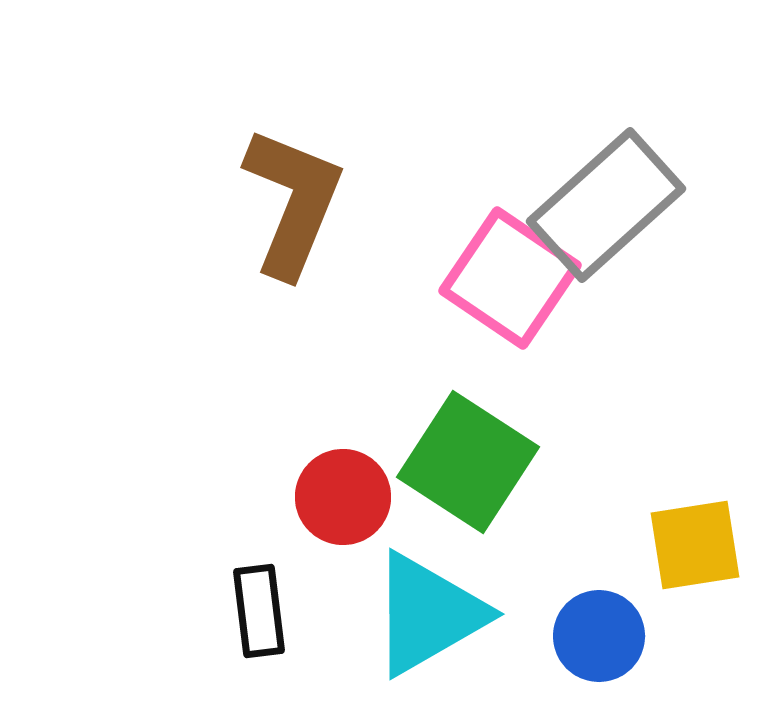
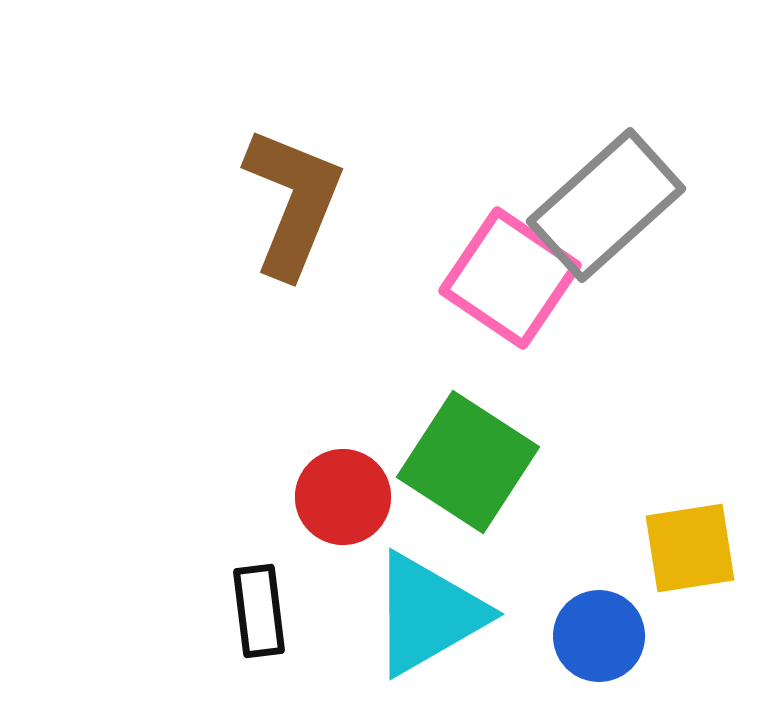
yellow square: moved 5 px left, 3 px down
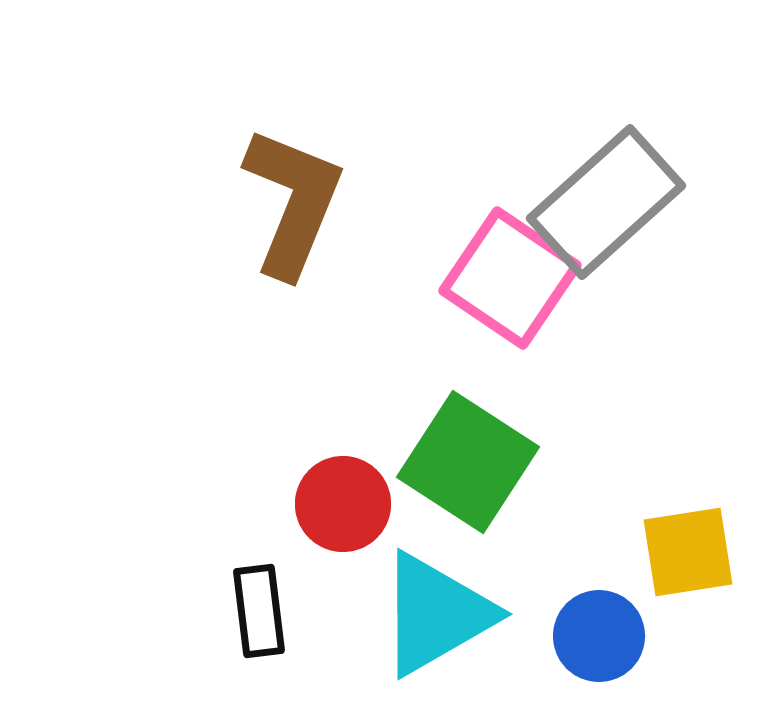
gray rectangle: moved 3 px up
red circle: moved 7 px down
yellow square: moved 2 px left, 4 px down
cyan triangle: moved 8 px right
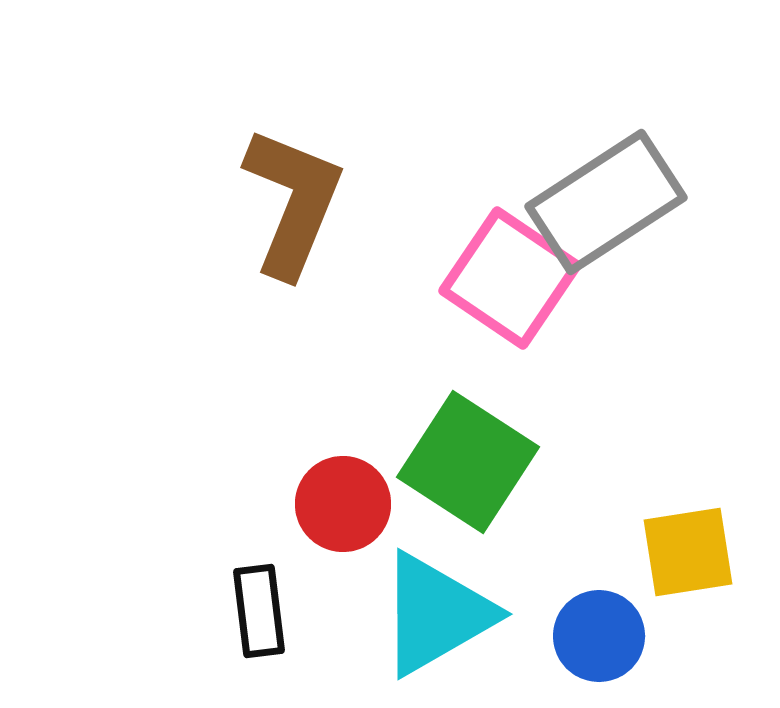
gray rectangle: rotated 9 degrees clockwise
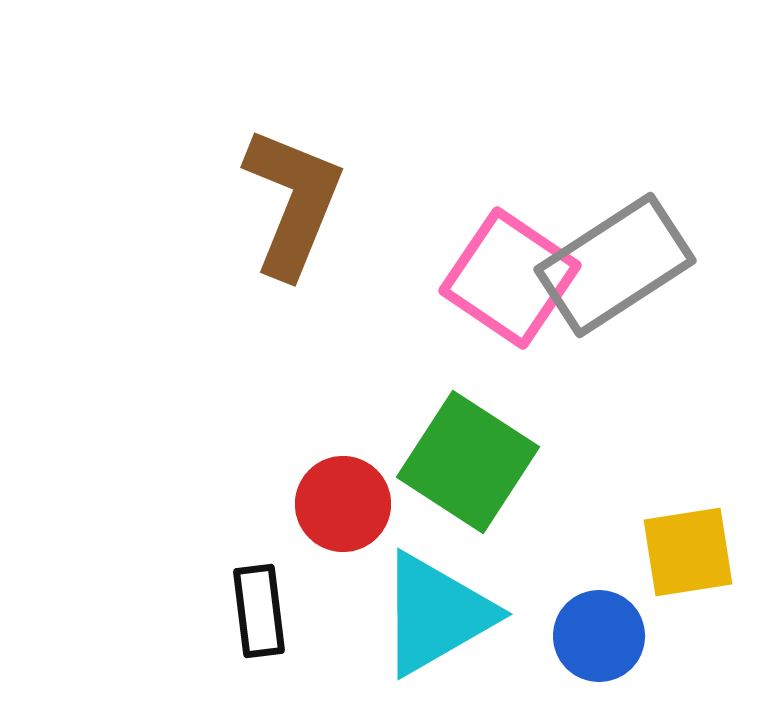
gray rectangle: moved 9 px right, 63 px down
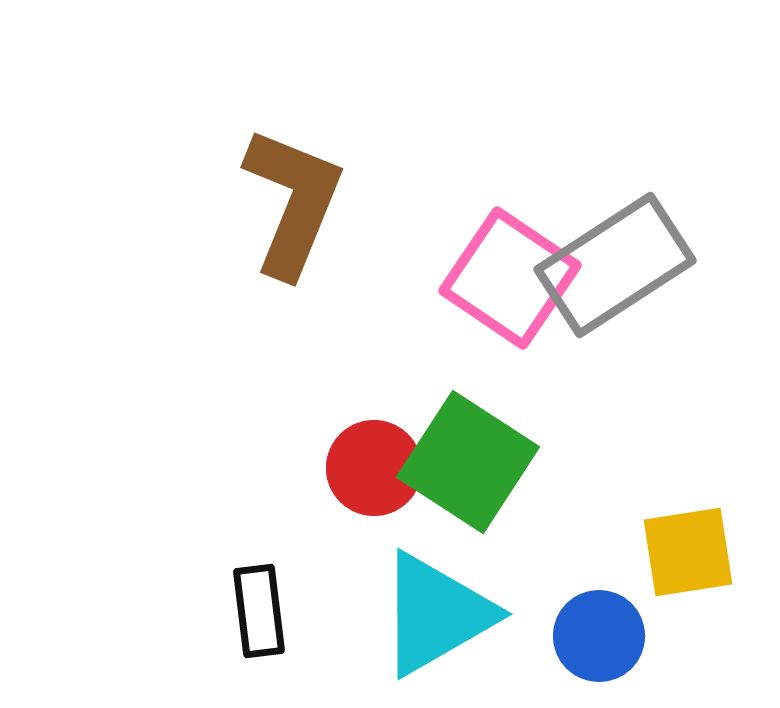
red circle: moved 31 px right, 36 px up
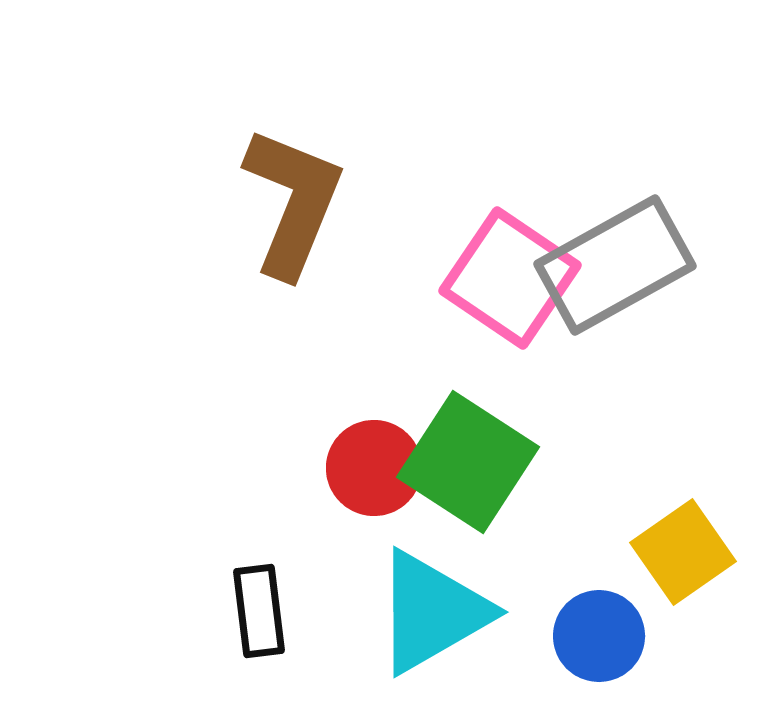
gray rectangle: rotated 4 degrees clockwise
yellow square: moved 5 px left; rotated 26 degrees counterclockwise
cyan triangle: moved 4 px left, 2 px up
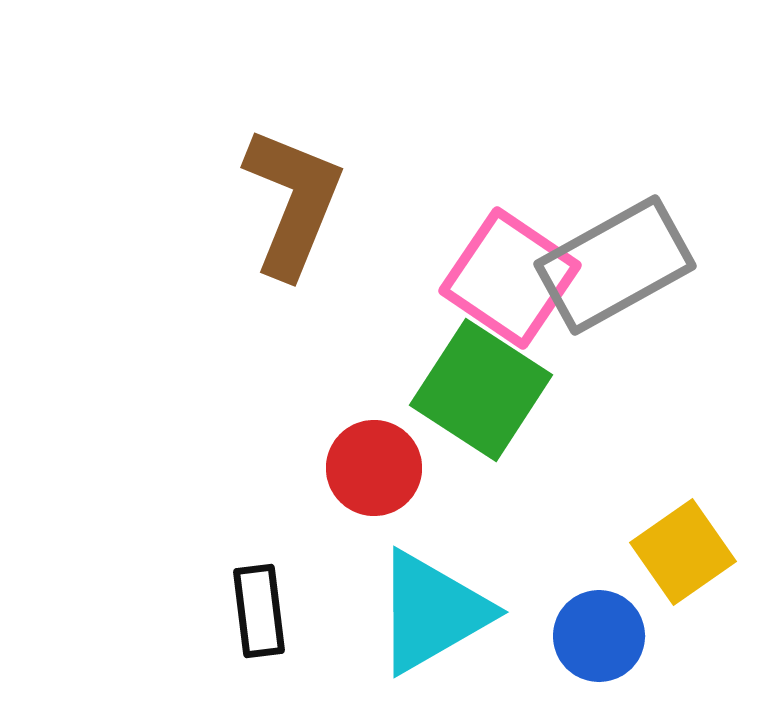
green square: moved 13 px right, 72 px up
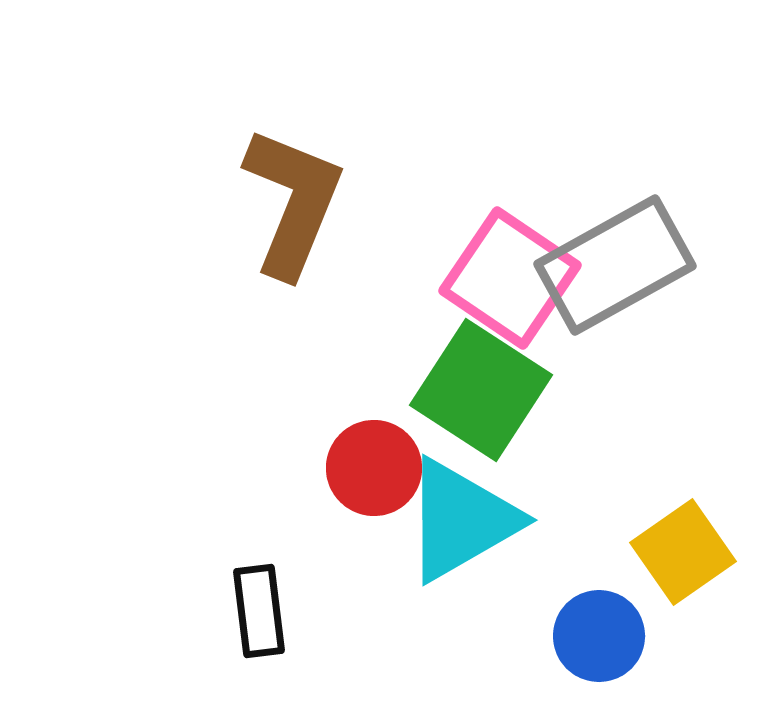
cyan triangle: moved 29 px right, 92 px up
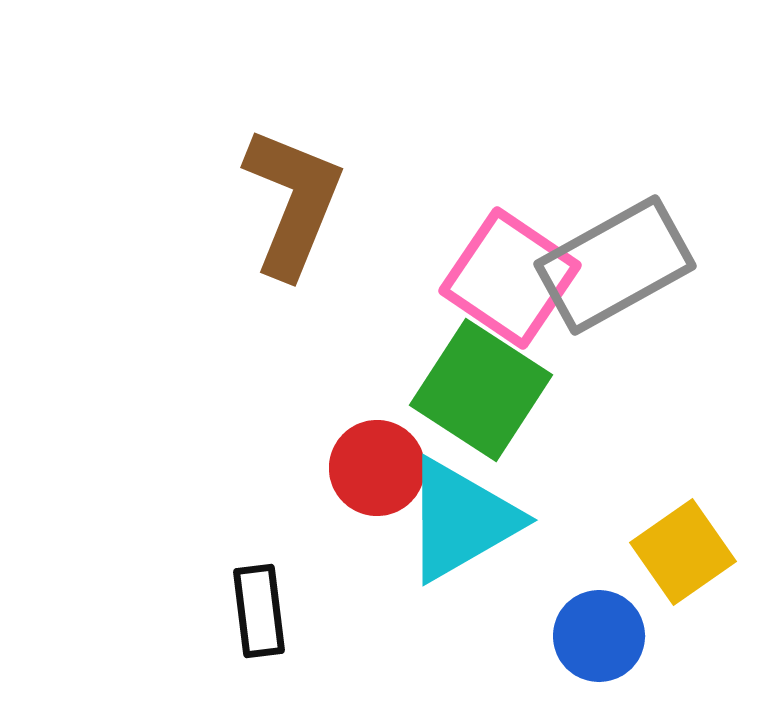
red circle: moved 3 px right
